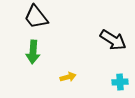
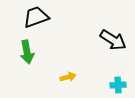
black trapezoid: rotated 108 degrees clockwise
green arrow: moved 6 px left; rotated 15 degrees counterclockwise
cyan cross: moved 2 px left, 3 px down
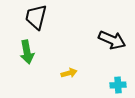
black trapezoid: rotated 56 degrees counterclockwise
black arrow: moved 1 px left; rotated 8 degrees counterclockwise
yellow arrow: moved 1 px right, 4 px up
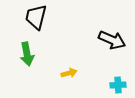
green arrow: moved 2 px down
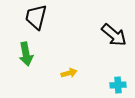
black arrow: moved 2 px right, 5 px up; rotated 16 degrees clockwise
green arrow: moved 1 px left
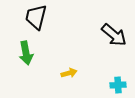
green arrow: moved 1 px up
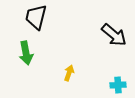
yellow arrow: rotated 56 degrees counterclockwise
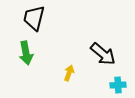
black trapezoid: moved 2 px left, 1 px down
black arrow: moved 11 px left, 19 px down
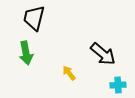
yellow arrow: rotated 56 degrees counterclockwise
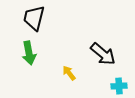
green arrow: moved 3 px right
cyan cross: moved 1 px right, 1 px down
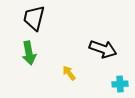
black arrow: moved 5 px up; rotated 20 degrees counterclockwise
cyan cross: moved 1 px right, 2 px up
